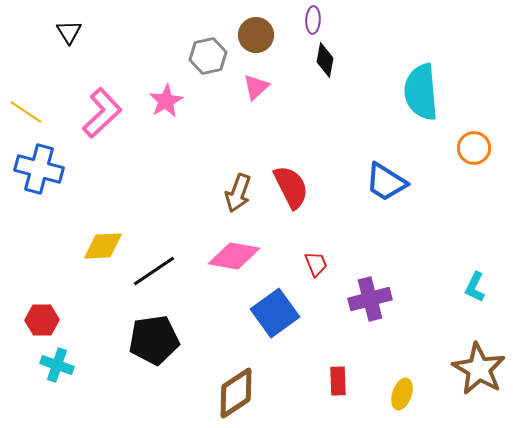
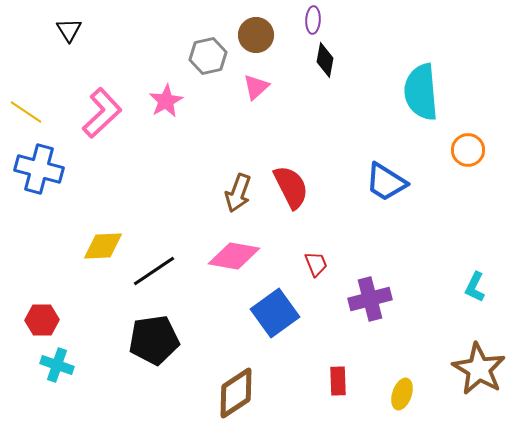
black triangle: moved 2 px up
orange circle: moved 6 px left, 2 px down
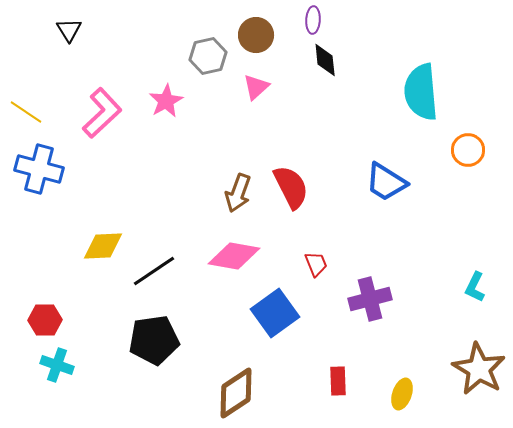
black diamond: rotated 16 degrees counterclockwise
red hexagon: moved 3 px right
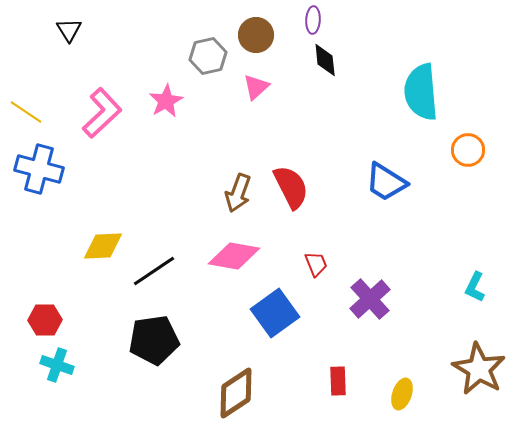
purple cross: rotated 27 degrees counterclockwise
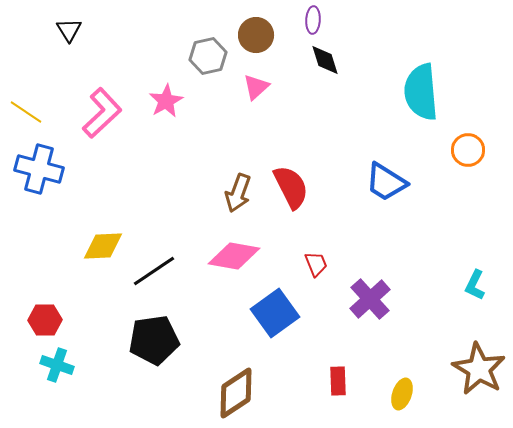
black diamond: rotated 12 degrees counterclockwise
cyan L-shape: moved 2 px up
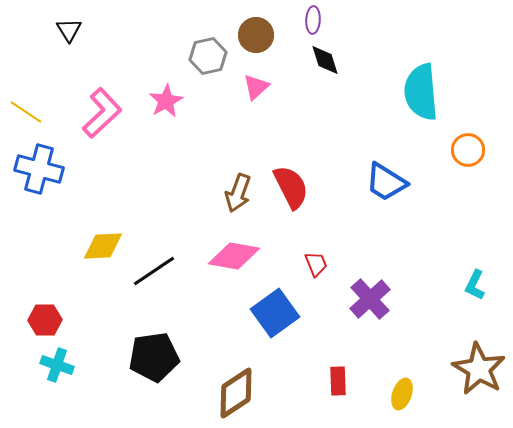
black pentagon: moved 17 px down
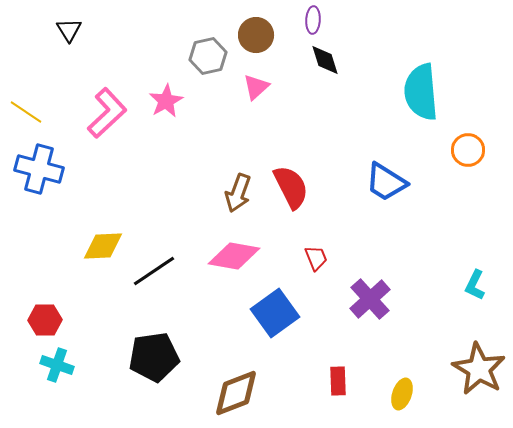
pink L-shape: moved 5 px right
red trapezoid: moved 6 px up
brown diamond: rotated 12 degrees clockwise
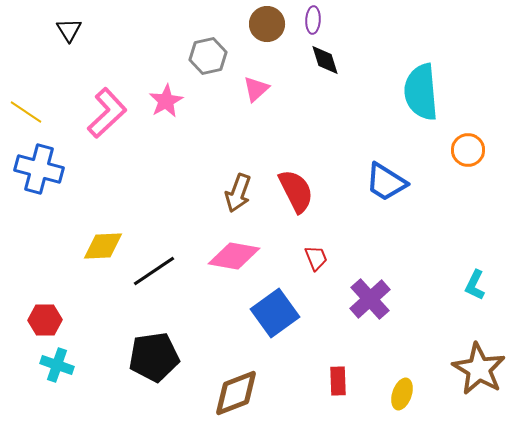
brown circle: moved 11 px right, 11 px up
pink triangle: moved 2 px down
red semicircle: moved 5 px right, 4 px down
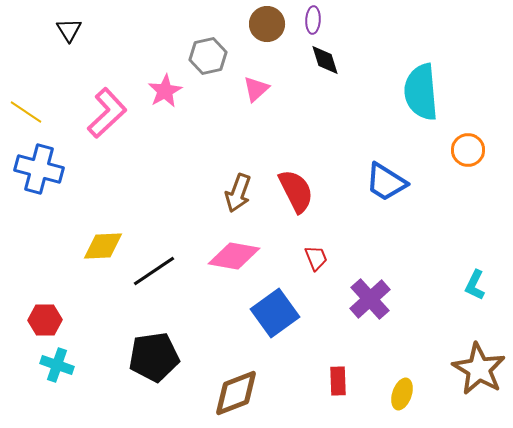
pink star: moved 1 px left, 10 px up
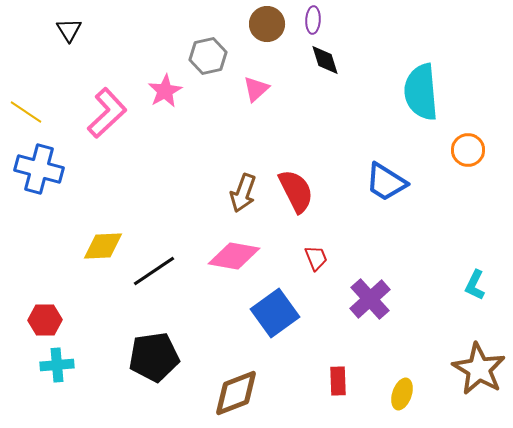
brown arrow: moved 5 px right
cyan cross: rotated 24 degrees counterclockwise
